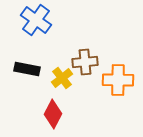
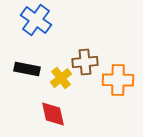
yellow cross: moved 1 px left
red diamond: rotated 40 degrees counterclockwise
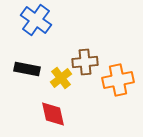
orange cross: rotated 12 degrees counterclockwise
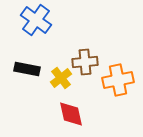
red diamond: moved 18 px right
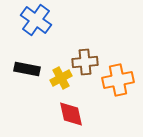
yellow cross: rotated 10 degrees clockwise
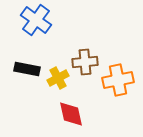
yellow cross: moved 3 px left
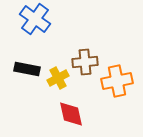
blue cross: moved 1 px left, 1 px up
orange cross: moved 1 px left, 1 px down
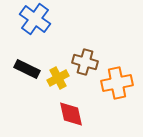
brown cross: rotated 20 degrees clockwise
black rectangle: rotated 15 degrees clockwise
orange cross: moved 2 px down
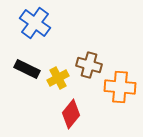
blue cross: moved 4 px down
brown cross: moved 4 px right, 3 px down
orange cross: moved 3 px right, 4 px down; rotated 16 degrees clockwise
red diamond: rotated 52 degrees clockwise
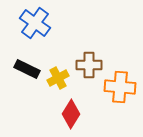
brown cross: rotated 15 degrees counterclockwise
red diamond: rotated 8 degrees counterclockwise
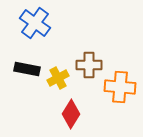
black rectangle: rotated 15 degrees counterclockwise
